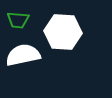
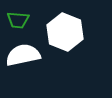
white hexagon: moved 2 px right; rotated 18 degrees clockwise
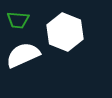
white semicircle: rotated 12 degrees counterclockwise
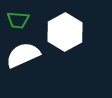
white hexagon: rotated 9 degrees clockwise
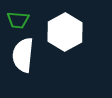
white semicircle: rotated 60 degrees counterclockwise
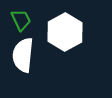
green trapezoid: moved 3 px right; rotated 120 degrees counterclockwise
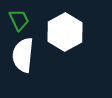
green trapezoid: moved 2 px left
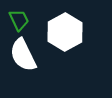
white semicircle: rotated 32 degrees counterclockwise
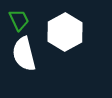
white semicircle: moved 1 px right, 1 px up; rotated 12 degrees clockwise
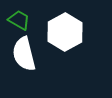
green trapezoid: rotated 35 degrees counterclockwise
